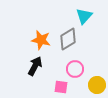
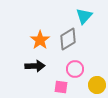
orange star: moved 1 px left; rotated 24 degrees clockwise
black arrow: rotated 60 degrees clockwise
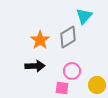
gray diamond: moved 2 px up
pink circle: moved 3 px left, 2 px down
pink square: moved 1 px right, 1 px down
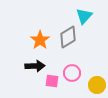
pink circle: moved 2 px down
pink square: moved 10 px left, 7 px up
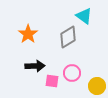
cyan triangle: rotated 36 degrees counterclockwise
orange star: moved 12 px left, 6 px up
yellow circle: moved 1 px down
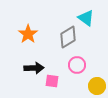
cyan triangle: moved 2 px right, 2 px down
black arrow: moved 1 px left, 2 px down
pink circle: moved 5 px right, 8 px up
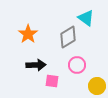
black arrow: moved 2 px right, 3 px up
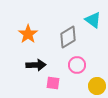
cyan triangle: moved 7 px right, 2 px down
pink square: moved 1 px right, 2 px down
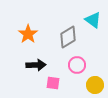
yellow circle: moved 2 px left, 1 px up
